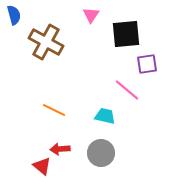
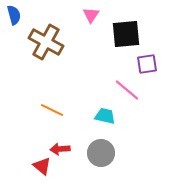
orange line: moved 2 px left
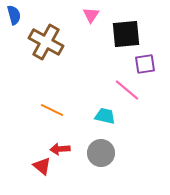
purple square: moved 2 px left
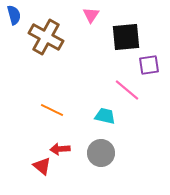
black square: moved 3 px down
brown cross: moved 5 px up
purple square: moved 4 px right, 1 px down
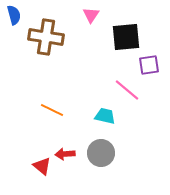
brown cross: rotated 20 degrees counterclockwise
red arrow: moved 5 px right, 5 px down
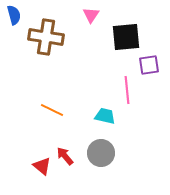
pink line: rotated 44 degrees clockwise
red arrow: moved 2 px down; rotated 54 degrees clockwise
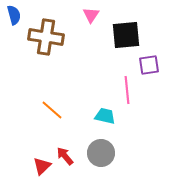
black square: moved 2 px up
orange line: rotated 15 degrees clockwise
red triangle: rotated 36 degrees clockwise
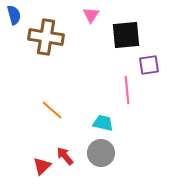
cyan trapezoid: moved 2 px left, 7 px down
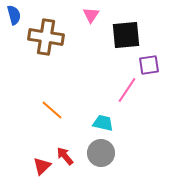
pink line: rotated 40 degrees clockwise
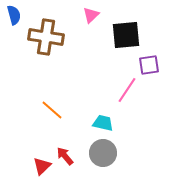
pink triangle: rotated 12 degrees clockwise
gray circle: moved 2 px right
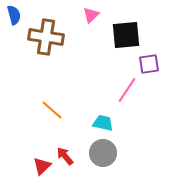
purple square: moved 1 px up
